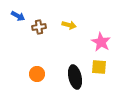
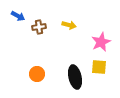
pink star: rotated 18 degrees clockwise
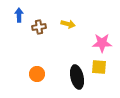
blue arrow: moved 1 px right, 1 px up; rotated 120 degrees counterclockwise
yellow arrow: moved 1 px left, 1 px up
pink star: moved 1 px right, 1 px down; rotated 24 degrees clockwise
black ellipse: moved 2 px right
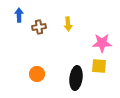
yellow arrow: rotated 72 degrees clockwise
yellow square: moved 1 px up
black ellipse: moved 1 px left, 1 px down; rotated 20 degrees clockwise
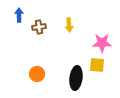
yellow arrow: moved 1 px right, 1 px down
yellow square: moved 2 px left, 1 px up
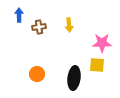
black ellipse: moved 2 px left
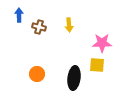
brown cross: rotated 24 degrees clockwise
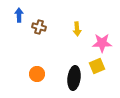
yellow arrow: moved 8 px right, 4 px down
yellow square: moved 1 px down; rotated 28 degrees counterclockwise
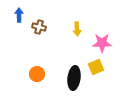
yellow square: moved 1 px left, 1 px down
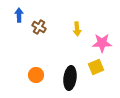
brown cross: rotated 16 degrees clockwise
orange circle: moved 1 px left, 1 px down
black ellipse: moved 4 px left
